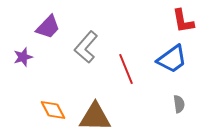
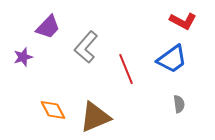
red L-shape: rotated 52 degrees counterclockwise
brown triangle: rotated 24 degrees counterclockwise
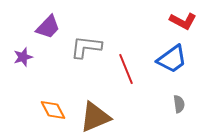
gray L-shape: rotated 56 degrees clockwise
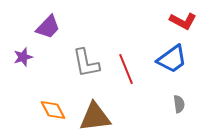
gray L-shape: moved 16 px down; rotated 108 degrees counterclockwise
brown triangle: rotated 16 degrees clockwise
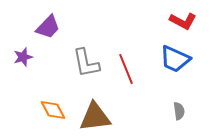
blue trapezoid: moved 3 px right; rotated 60 degrees clockwise
gray semicircle: moved 7 px down
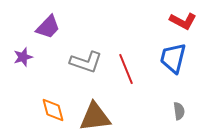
blue trapezoid: moved 2 px left, 1 px up; rotated 80 degrees clockwise
gray L-shape: moved 1 px up; rotated 60 degrees counterclockwise
orange diamond: rotated 12 degrees clockwise
